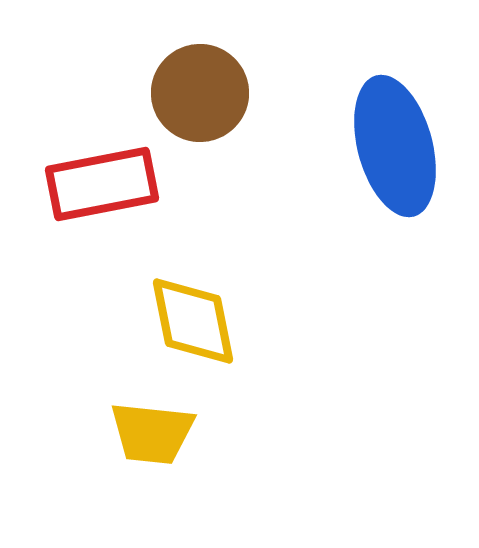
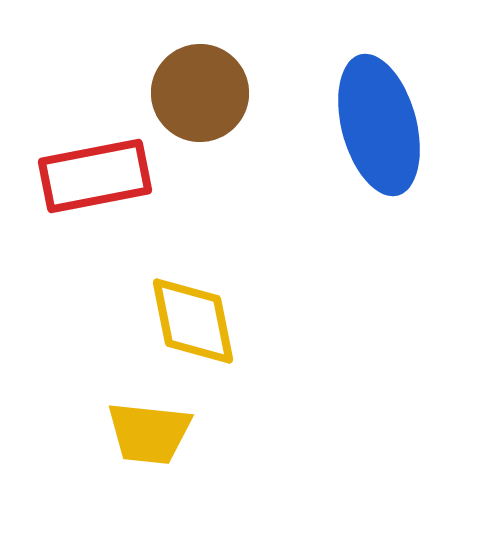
blue ellipse: moved 16 px left, 21 px up
red rectangle: moved 7 px left, 8 px up
yellow trapezoid: moved 3 px left
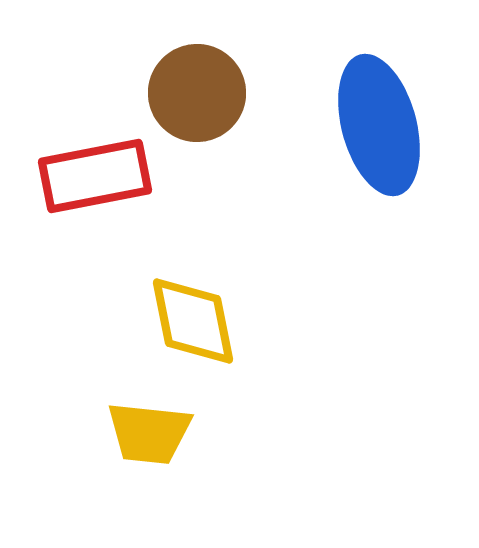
brown circle: moved 3 px left
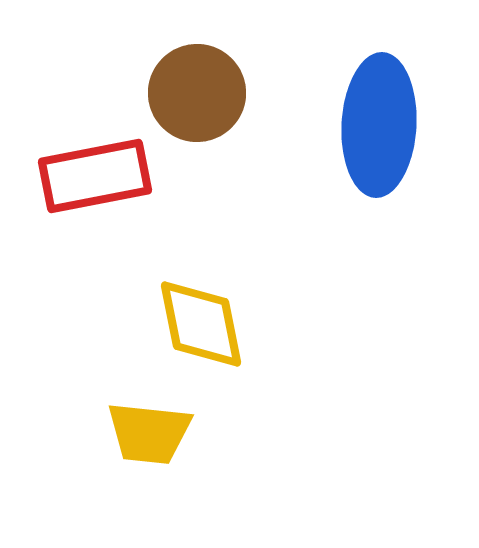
blue ellipse: rotated 18 degrees clockwise
yellow diamond: moved 8 px right, 3 px down
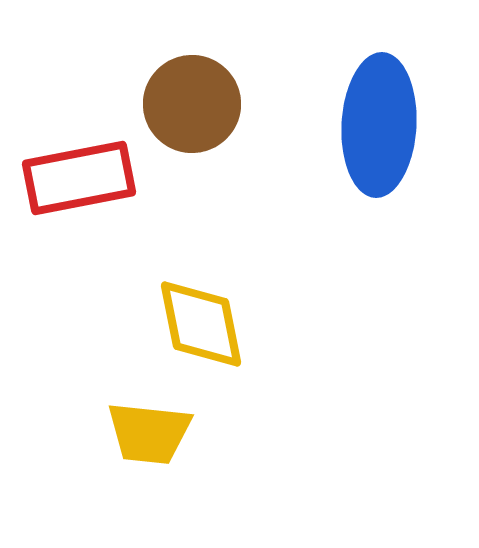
brown circle: moved 5 px left, 11 px down
red rectangle: moved 16 px left, 2 px down
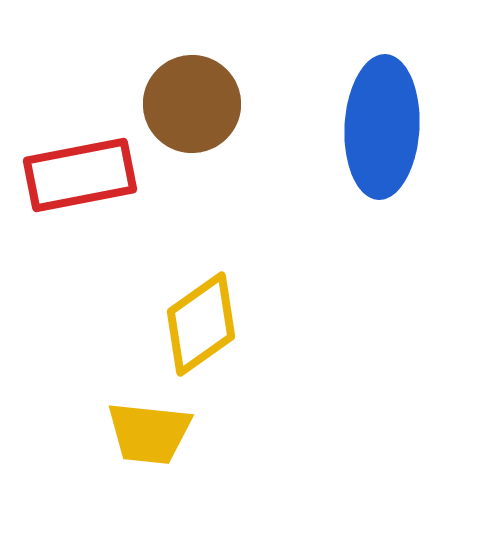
blue ellipse: moved 3 px right, 2 px down
red rectangle: moved 1 px right, 3 px up
yellow diamond: rotated 66 degrees clockwise
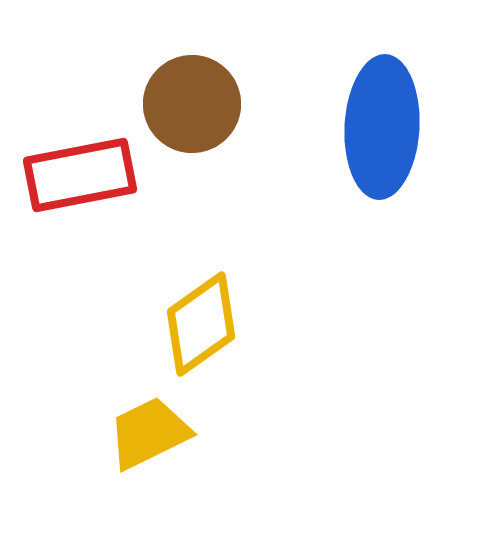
yellow trapezoid: rotated 148 degrees clockwise
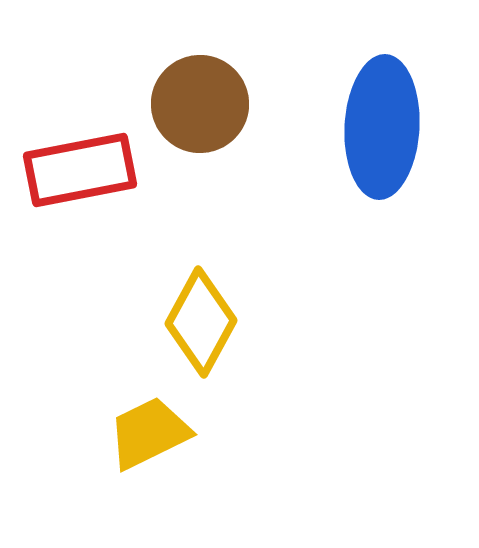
brown circle: moved 8 px right
red rectangle: moved 5 px up
yellow diamond: moved 2 px up; rotated 26 degrees counterclockwise
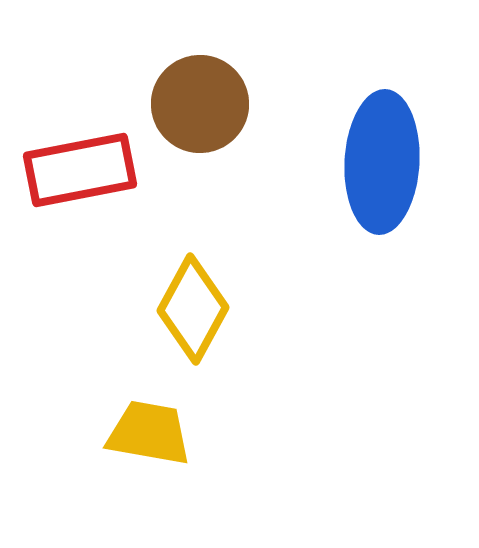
blue ellipse: moved 35 px down
yellow diamond: moved 8 px left, 13 px up
yellow trapezoid: rotated 36 degrees clockwise
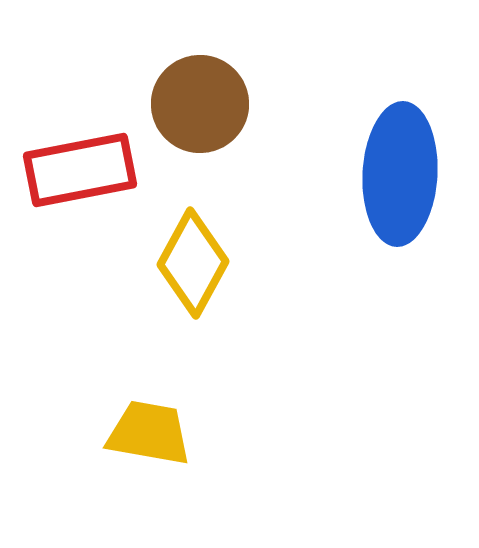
blue ellipse: moved 18 px right, 12 px down
yellow diamond: moved 46 px up
